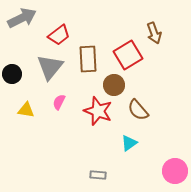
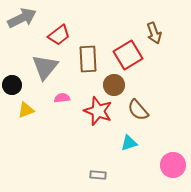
gray triangle: moved 5 px left
black circle: moved 11 px down
pink semicircle: moved 3 px right, 4 px up; rotated 56 degrees clockwise
yellow triangle: rotated 30 degrees counterclockwise
cyan triangle: rotated 18 degrees clockwise
pink circle: moved 2 px left, 6 px up
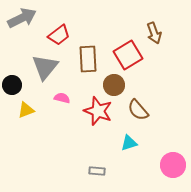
pink semicircle: rotated 21 degrees clockwise
gray rectangle: moved 1 px left, 4 px up
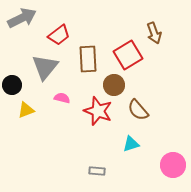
cyan triangle: moved 2 px right, 1 px down
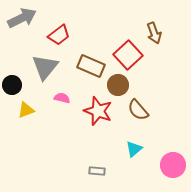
red square: rotated 12 degrees counterclockwise
brown rectangle: moved 3 px right, 7 px down; rotated 64 degrees counterclockwise
brown circle: moved 4 px right
cyan triangle: moved 3 px right, 5 px down; rotated 24 degrees counterclockwise
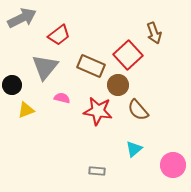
red star: rotated 12 degrees counterclockwise
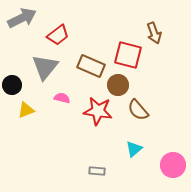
red trapezoid: moved 1 px left
red square: rotated 32 degrees counterclockwise
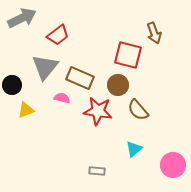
brown rectangle: moved 11 px left, 12 px down
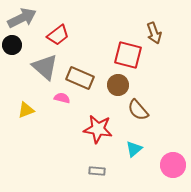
gray triangle: rotated 28 degrees counterclockwise
black circle: moved 40 px up
red star: moved 18 px down
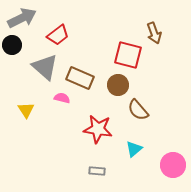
yellow triangle: rotated 42 degrees counterclockwise
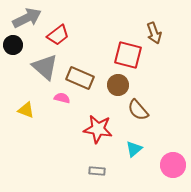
gray arrow: moved 5 px right
black circle: moved 1 px right
yellow triangle: rotated 36 degrees counterclockwise
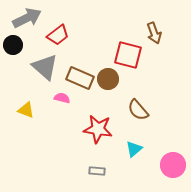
brown circle: moved 10 px left, 6 px up
